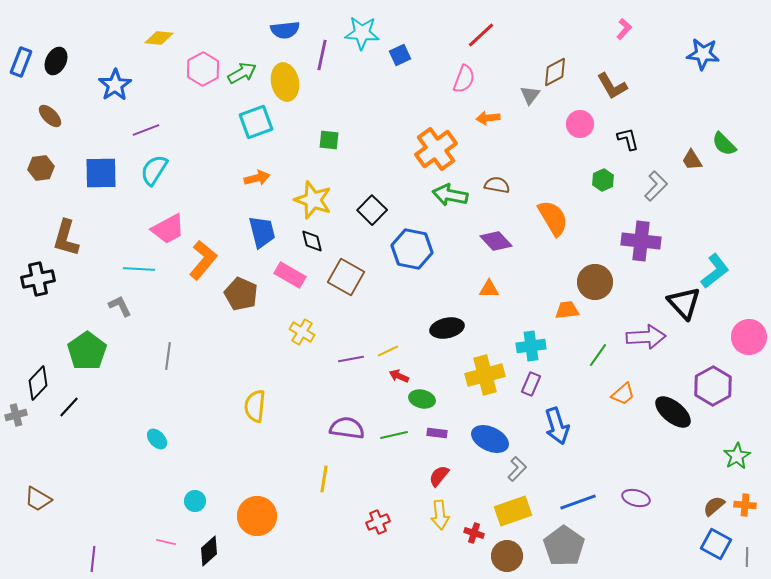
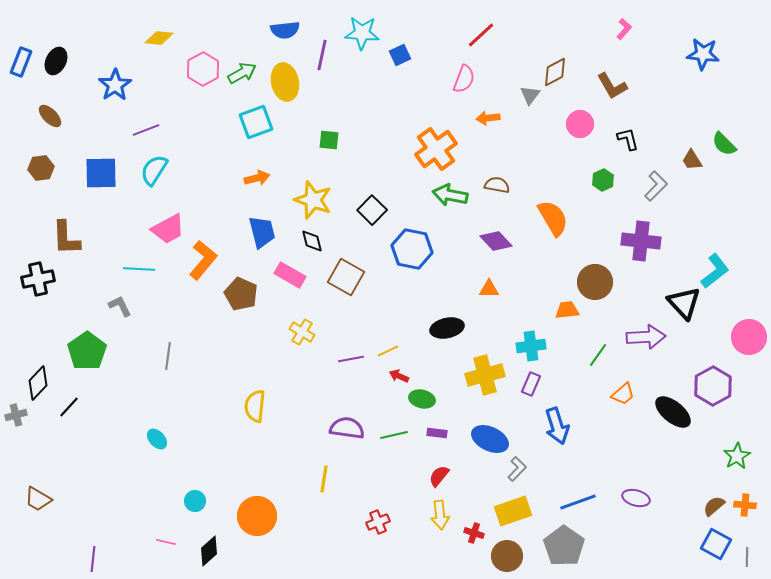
brown L-shape at (66, 238): rotated 18 degrees counterclockwise
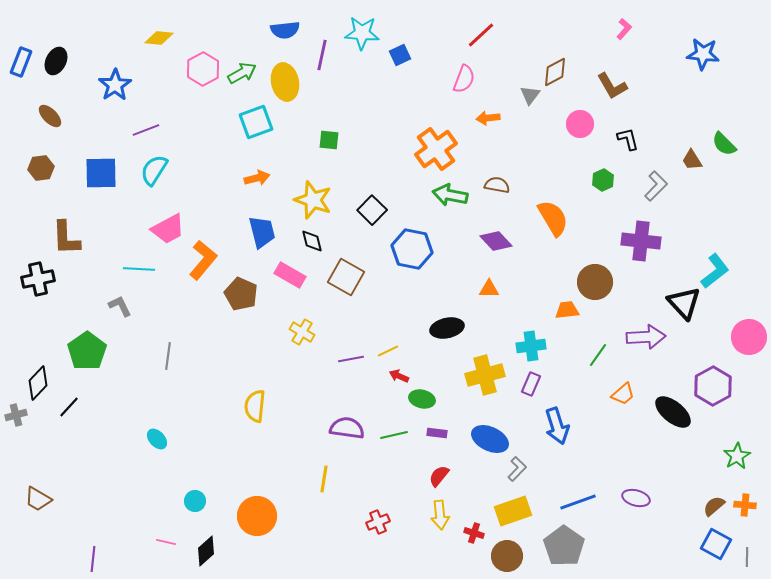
black diamond at (209, 551): moved 3 px left
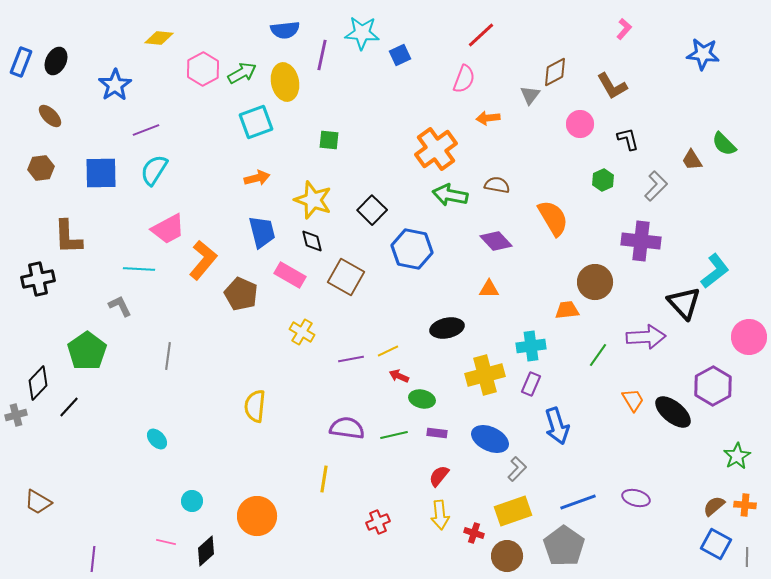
brown L-shape at (66, 238): moved 2 px right, 1 px up
orange trapezoid at (623, 394): moved 10 px right, 6 px down; rotated 80 degrees counterclockwise
brown trapezoid at (38, 499): moved 3 px down
cyan circle at (195, 501): moved 3 px left
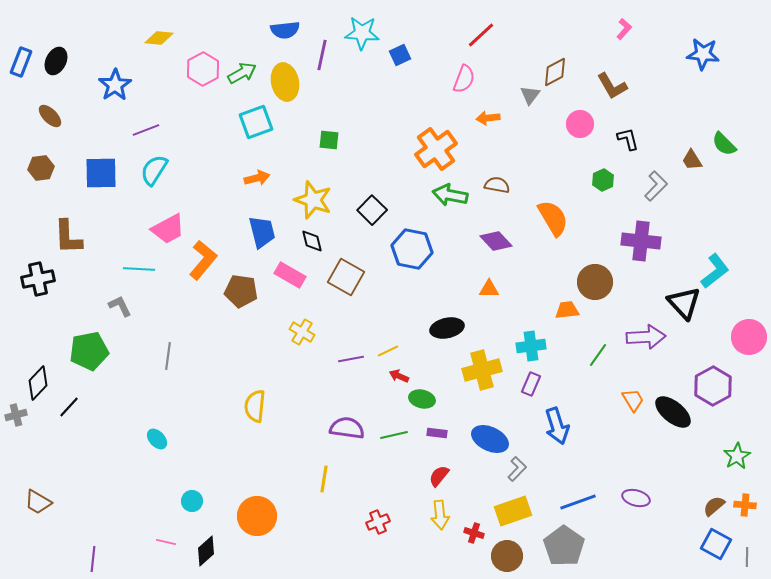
brown pentagon at (241, 294): moved 3 px up; rotated 16 degrees counterclockwise
green pentagon at (87, 351): moved 2 px right; rotated 24 degrees clockwise
yellow cross at (485, 375): moved 3 px left, 5 px up
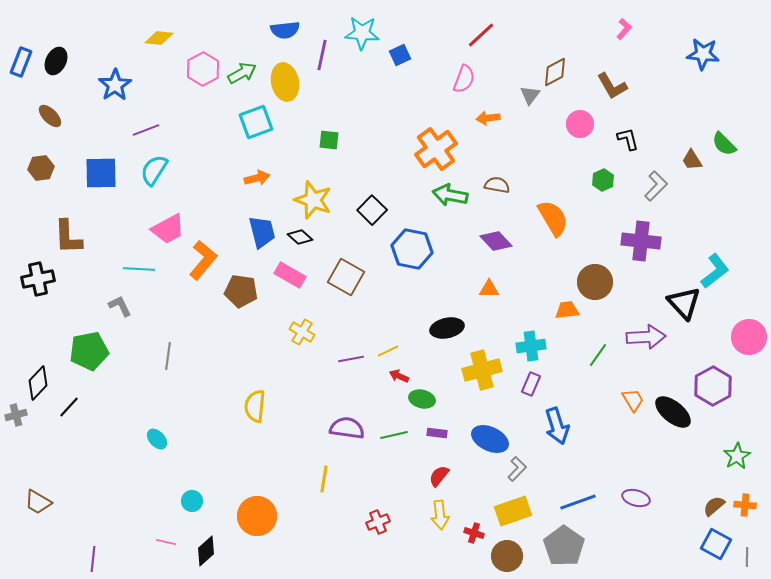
black diamond at (312, 241): moved 12 px left, 4 px up; rotated 35 degrees counterclockwise
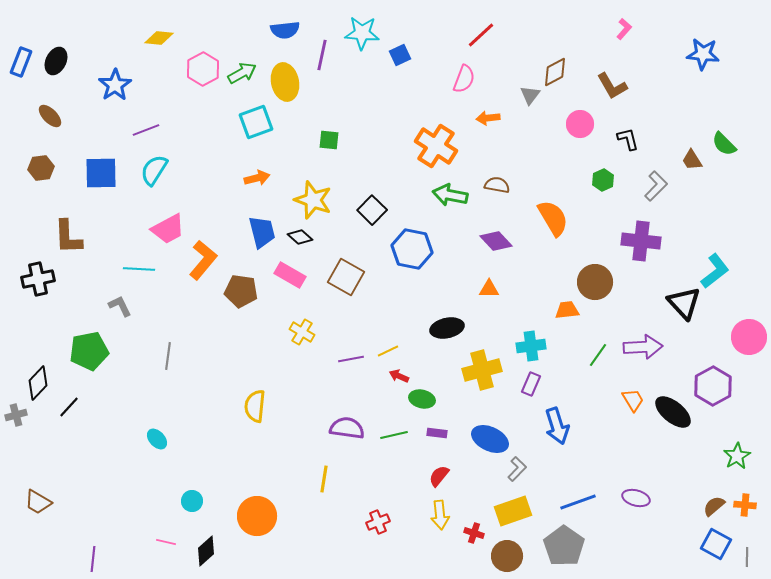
orange cross at (436, 149): moved 3 px up; rotated 21 degrees counterclockwise
purple arrow at (646, 337): moved 3 px left, 10 px down
